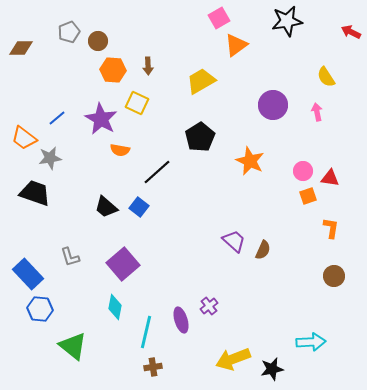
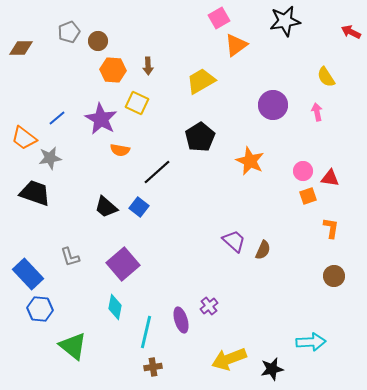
black star at (287, 21): moved 2 px left
yellow arrow at (233, 359): moved 4 px left
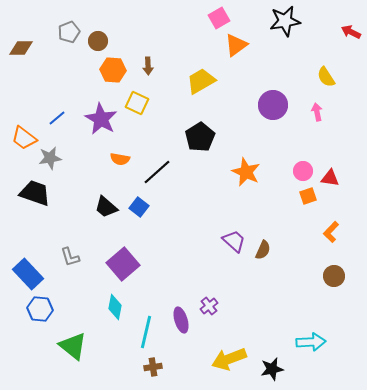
orange semicircle at (120, 150): moved 9 px down
orange star at (250, 161): moved 4 px left, 11 px down
orange L-shape at (331, 228): moved 4 px down; rotated 145 degrees counterclockwise
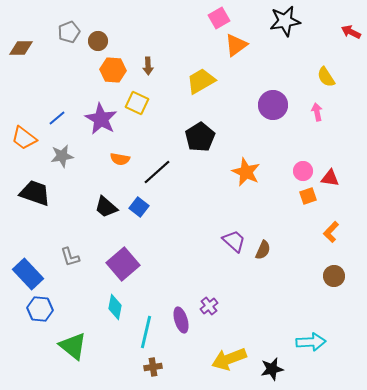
gray star at (50, 158): moved 12 px right, 2 px up
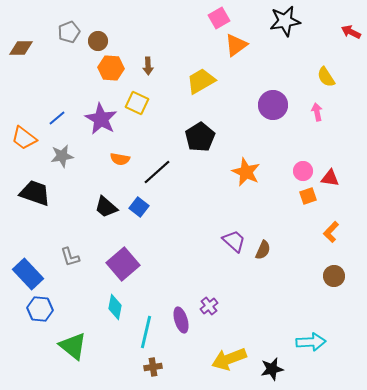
orange hexagon at (113, 70): moved 2 px left, 2 px up
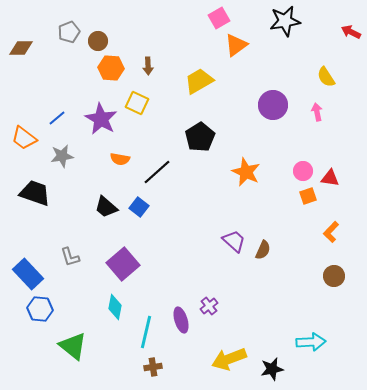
yellow trapezoid at (201, 81): moved 2 px left
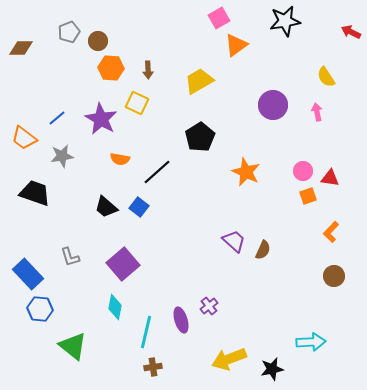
brown arrow at (148, 66): moved 4 px down
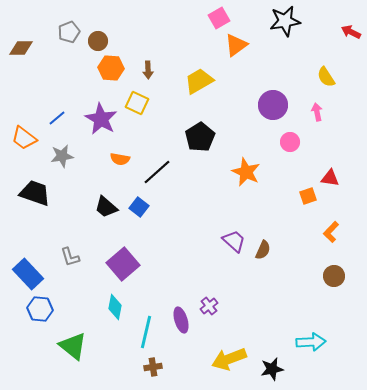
pink circle at (303, 171): moved 13 px left, 29 px up
